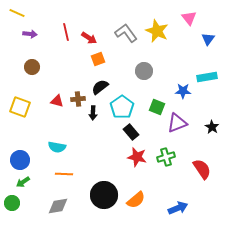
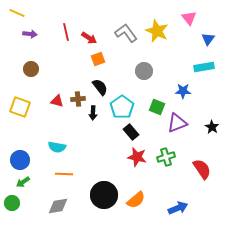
brown circle: moved 1 px left, 2 px down
cyan rectangle: moved 3 px left, 10 px up
black semicircle: rotated 90 degrees clockwise
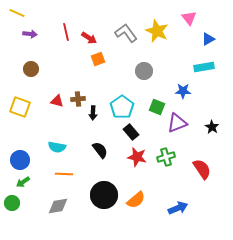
blue triangle: rotated 24 degrees clockwise
black semicircle: moved 63 px down
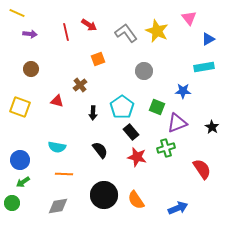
red arrow: moved 13 px up
brown cross: moved 2 px right, 14 px up; rotated 32 degrees counterclockwise
green cross: moved 9 px up
orange semicircle: rotated 96 degrees clockwise
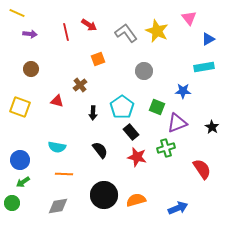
orange semicircle: rotated 108 degrees clockwise
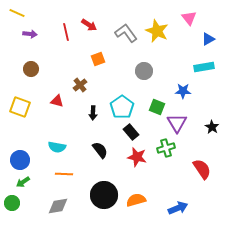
purple triangle: rotated 40 degrees counterclockwise
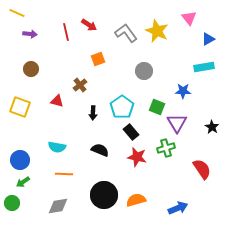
black semicircle: rotated 30 degrees counterclockwise
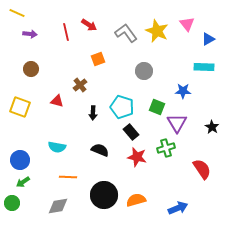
pink triangle: moved 2 px left, 6 px down
cyan rectangle: rotated 12 degrees clockwise
cyan pentagon: rotated 20 degrees counterclockwise
orange line: moved 4 px right, 3 px down
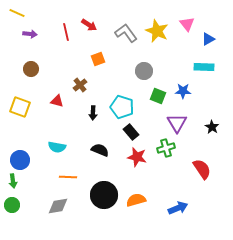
green square: moved 1 px right, 11 px up
green arrow: moved 10 px left, 1 px up; rotated 64 degrees counterclockwise
green circle: moved 2 px down
